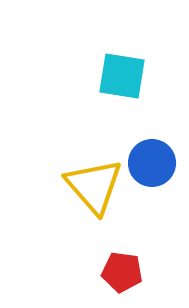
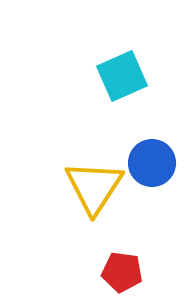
cyan square: rotated 33 degrees counterclockwise
yellow triangle: moved 1 px down; rotated 14 degrees clockwise
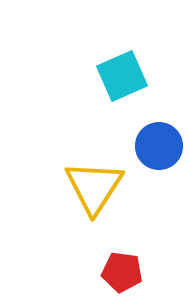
blue circle: moved 7 px right, 17 px up
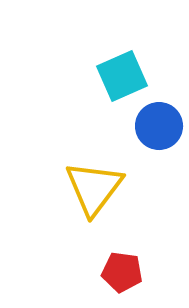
blue circle: moved 20 px up
yellow triangle: moved 1 px down; rotated 4 degrees clockwise
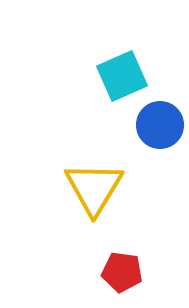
blue circle: moved 1 px right, 1 px up
yellow triangle: rotated 6 degrees counterclockwise
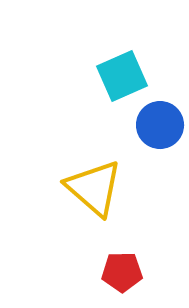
yellow triangle: rotated 20 degrees counterclockwise
red pentagon: rotated 9 degrees counterclockwise
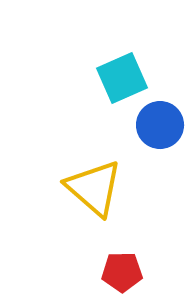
cyan square: moved 2 px down
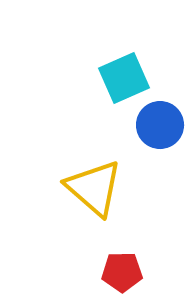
cyan square: moved 2 px right
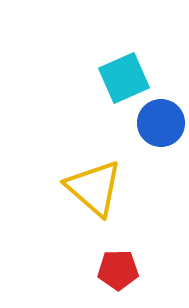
blue circle: moved 1 px right, 2 px up
red pentagon: moved 4 px left, 2 px up
